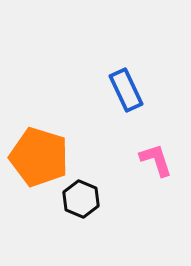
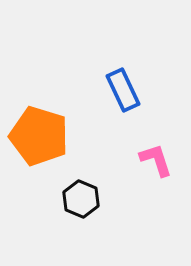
blue rectangle: moved 3 px left
orange pentagon: moved 21 px up
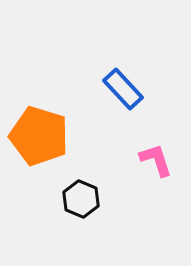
blue rectangle: moved 1 px up; rotated 18 degrees counterclockwise
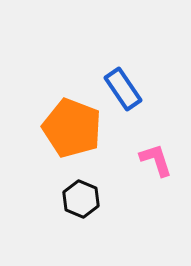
blue rectangle: rotated 9 degrees clockwise
orange pentagon: moved 33 px right, 8 px up; rotated 4 degrees clockwise
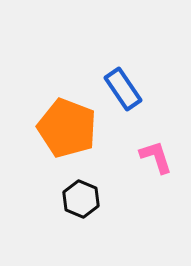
orange pentagon: moved 5 px left
pink L-shape: moved 3 px up
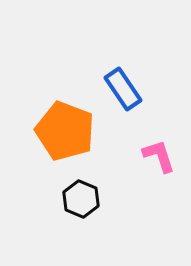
orange pentagon: moved 2 px left, 3 px down
pink L-shape: moved 3 px right, 1 px up
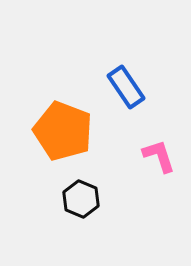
blue rectangle: moved 3 px right, 2 px up
orange pentagon: moved 2 px left
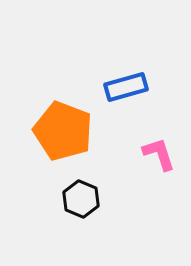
blue rectangle: rotated 72 degrees counterclockwise
pink L-shape: moved 2 px up
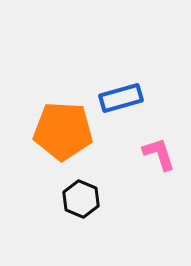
blue rectangle: moved 5 px left, 11 px down
orange pentagon: rotated 18 degrees counterclockwise
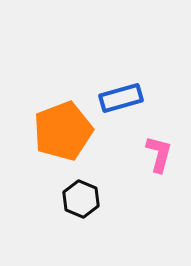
orange pentagon: rotated 24 degrees counterclockwise
pink L-shape: rotated 33 degrees clockwise
